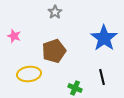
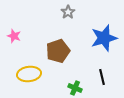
gray star: moved 13 px right
blue star: rotated 20 degrees clockwise
brown pentagon: moved 4 px right
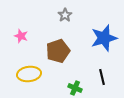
gray star: moved 3 px left, 3 px down
pink star: moved 7 px right
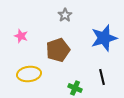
brown pentagon: moved 1 px up
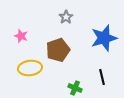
gray star: moved 1 px right, 2 px down
yellow ellipse: moved 1 px right, 6 px up
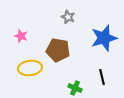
gray star: moved 2 px right; rotated 16 degrees counterclockwise
brown pentagon: rotated 30 degrees clockwise
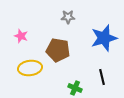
gray star: rotated 24 degrees counterclockwise
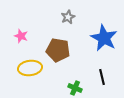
gray star: rotated 24 degrees counterclockwise
blue star: rotated 28 degrees counterclockwise
